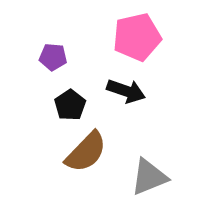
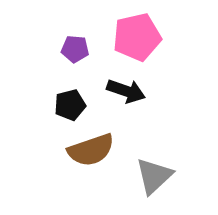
purple pentagon: moved 22 px right, 8 px up
black pentagon: rotated 20 degrees clockwise
brown semicircle: moved 5 px right, 2 px up; rotated 27 degrees clockwise
gray triangle: moved 5 px right, 1 px up; rotated 21 degrees counterclockwise
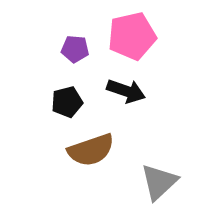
pink pentagon: moved 5 px left, 1 px up
black pentagon: moved 3 px left, 3 px up
gray triangle: moved 5 px right, 6 px down
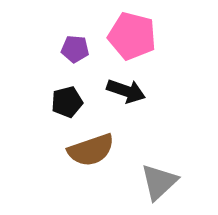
pink pentagon: rotated 27 degrees clockwise
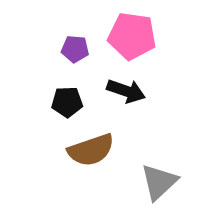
pink pentagon: rotated 6 degrees counterclockwise
black pentagon: rotated 12 degrees clockwise
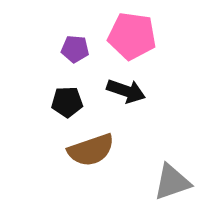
gray triangle: moved 13 px right; rotated 24 degrees clockwise
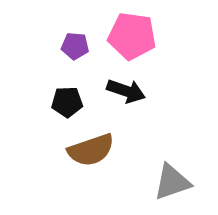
purple pentagon: moved 3 px up
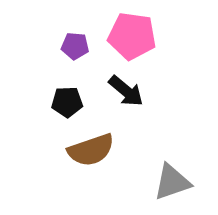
black arrow: rotated 21 degrees clockwise
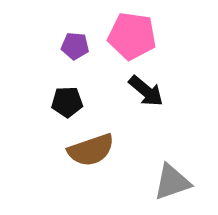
black arrow: moved 20 px right
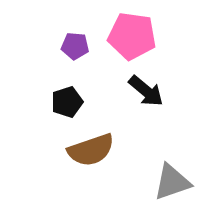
black pentagon: rotated 16 degrees counterclockwise
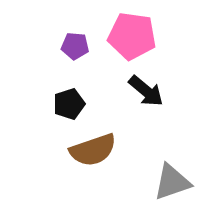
black pentagon: moved 2 px right, 2 px down
brown semicircle: moved 2 px right
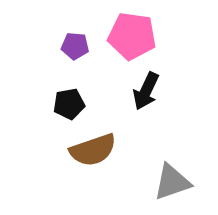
black arrow: rotated 75 degrees clockwise
black pentagon: rotated 8 degrees clockwise
